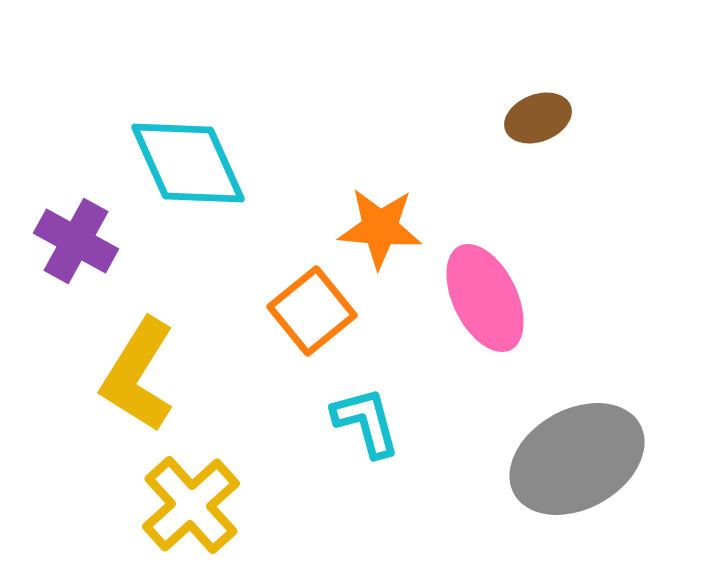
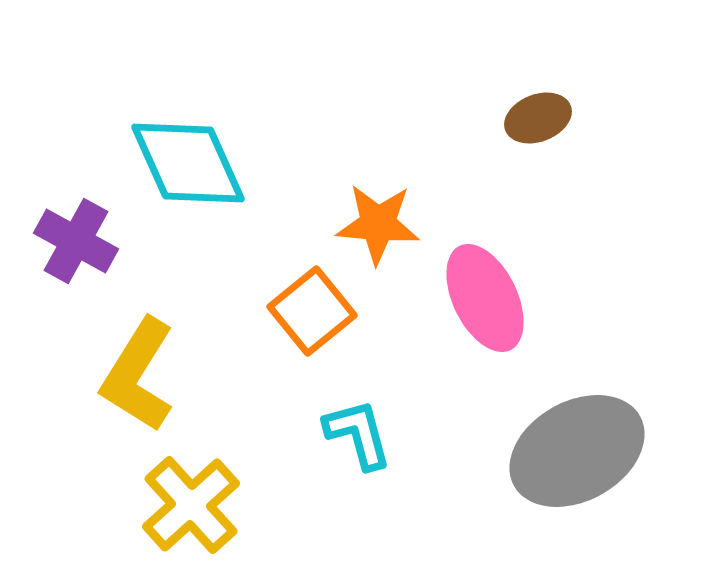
orange star: moved 2 px left, 4 px up
cyan L-shape: moved 8 px left, 12 px down
gray ellipse: moved 8 px up
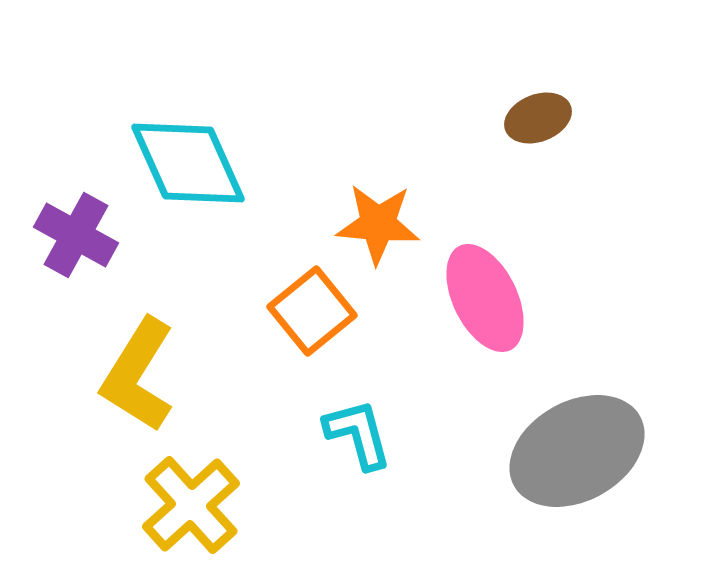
purple cross: moved 6 px up
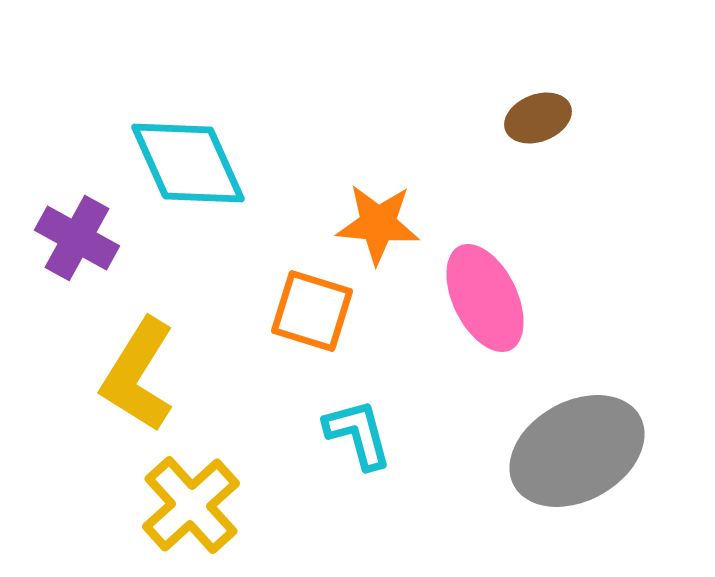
purple cross: moved 1 px right, 3 px down
orange square: rotated 34 degrees counterclockwise
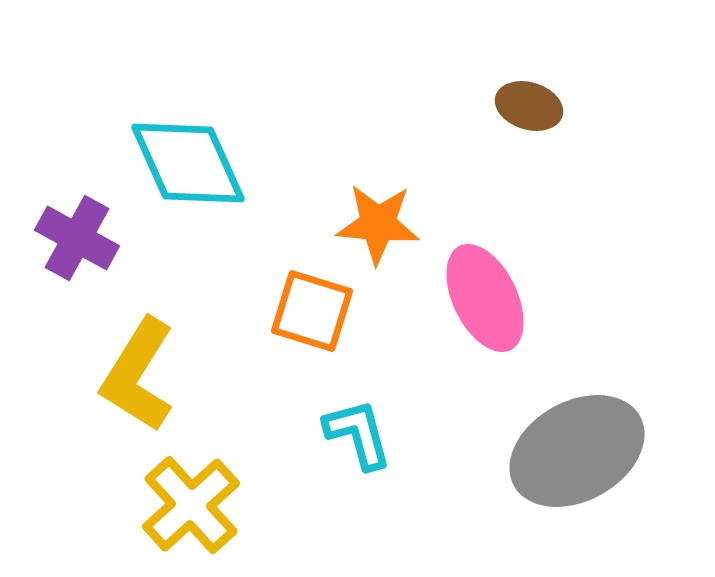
brown ellipse: moved 9 px left, 12 px up; rotated 38 degrees clockwise
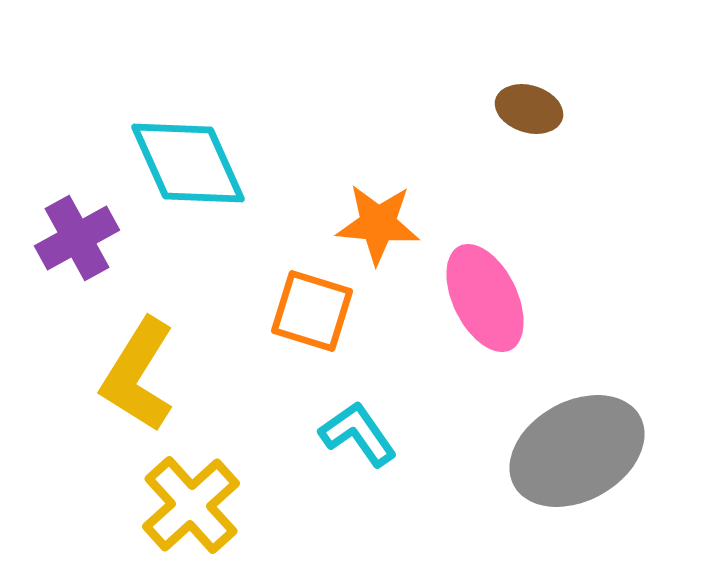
brown ellipse: moved 3 px down
purple cross: rotated 32 degrees clockwise
cyan L-shape: rotated 20 degrees counterclockwise
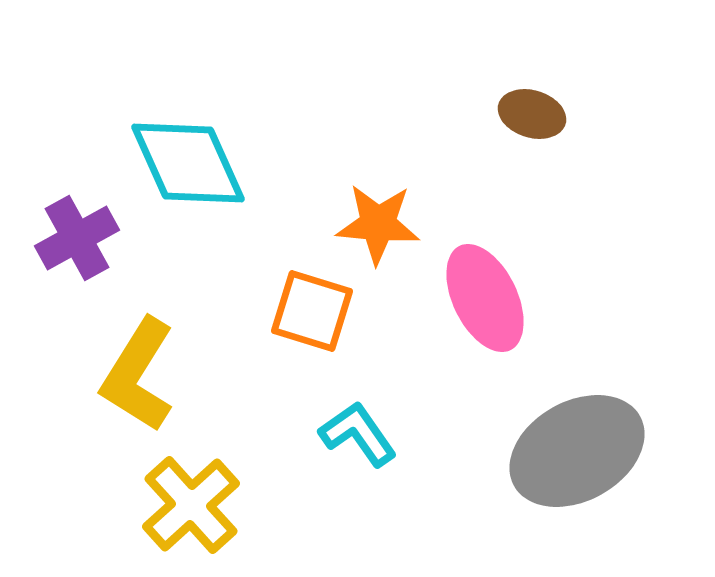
brown ellipse: moved 3 px right, 5 px down
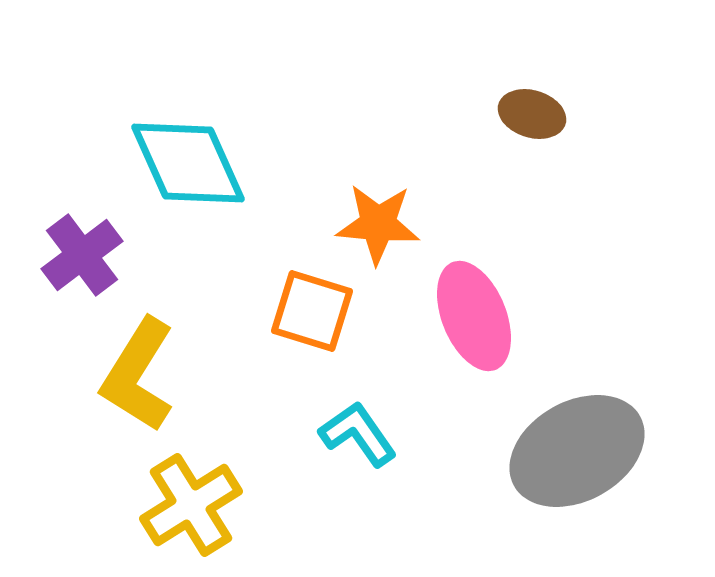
purple cross: moved 5 px right, 17 px down; rotated 8 degrees counterclockwise
pink ellipse: moved 11 px left, 18 px down; rotated 4 degrees clockwise
yellow cross: rotated 10 degrees clockwise
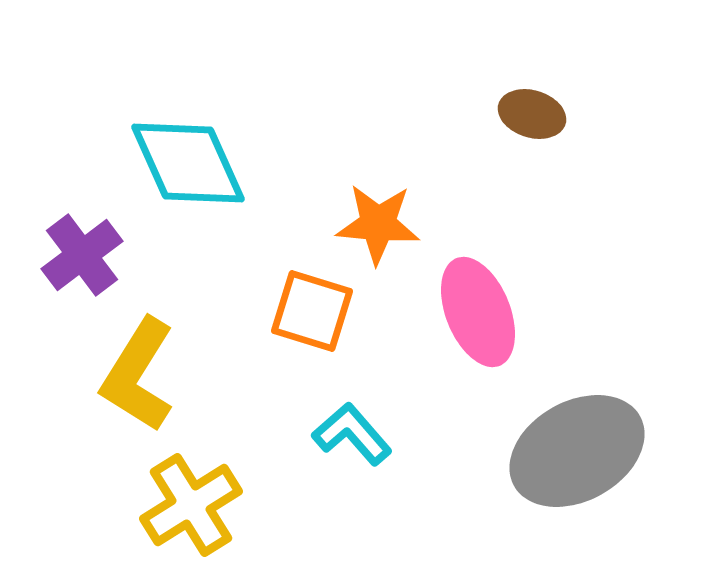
pink ellipse: moved 4 px right, 4 px up
cyan L-shape: moved 6 px left; rotated 6 degrees counterclockwise
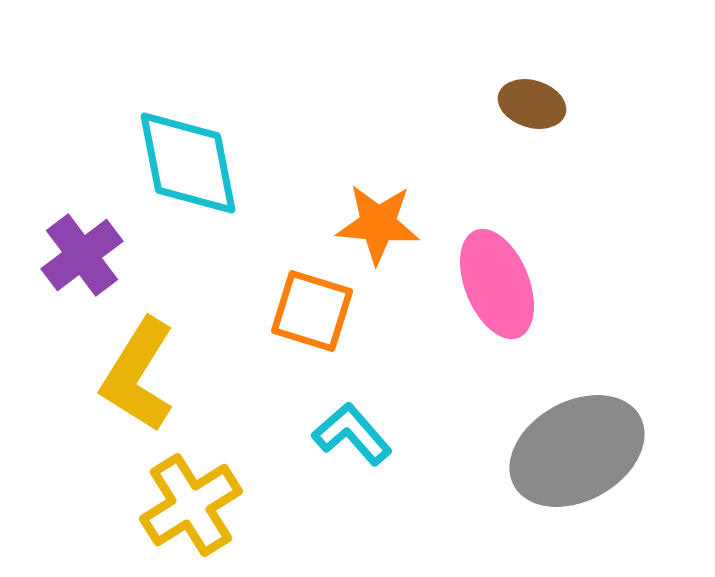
brown ellipse: moved 10 px up
cyan diamond: rotated 13 degrees clockwise
pink ellipse: moved 19 px right, 28 px up
